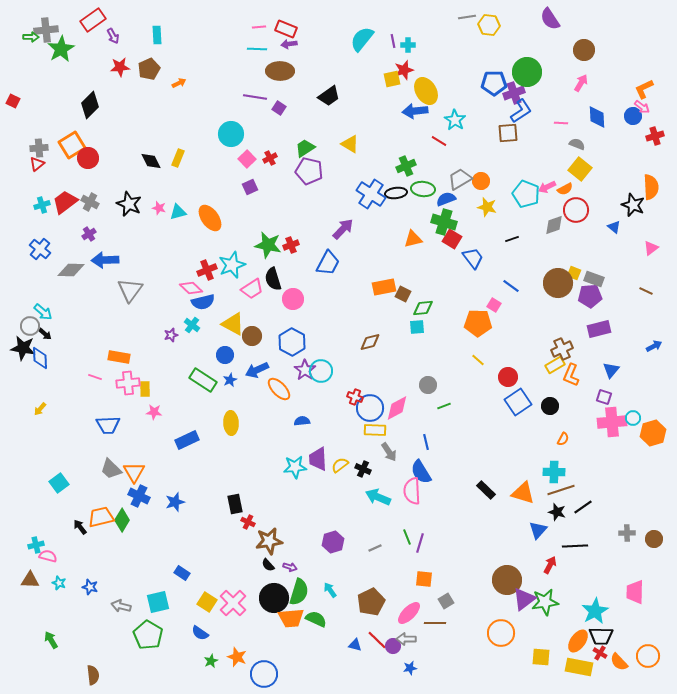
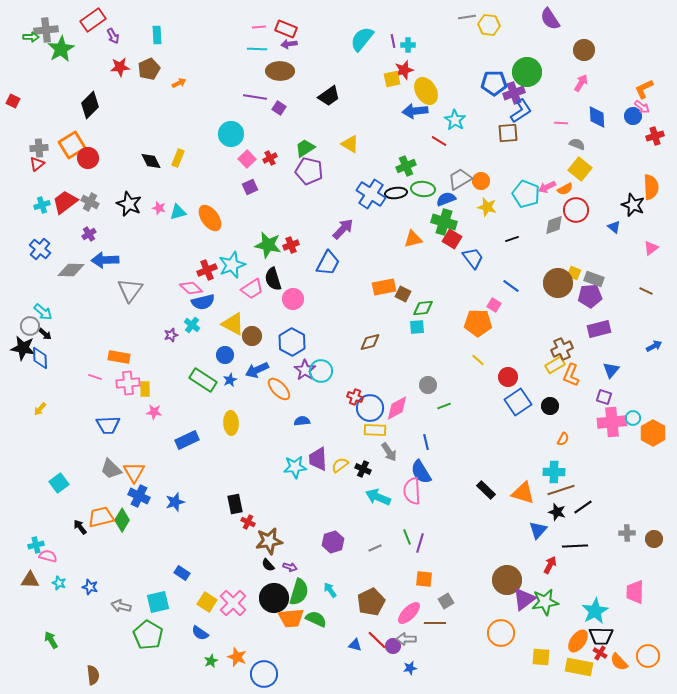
orange hexagon at (653, 433): rotated 15 degrees counterclockwise
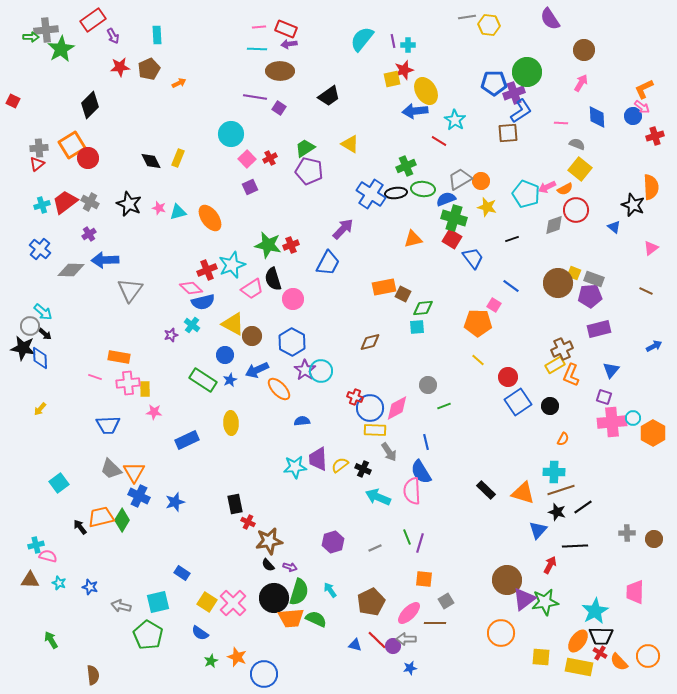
green cross at (444, 222): moved 10 px right, 4 px up
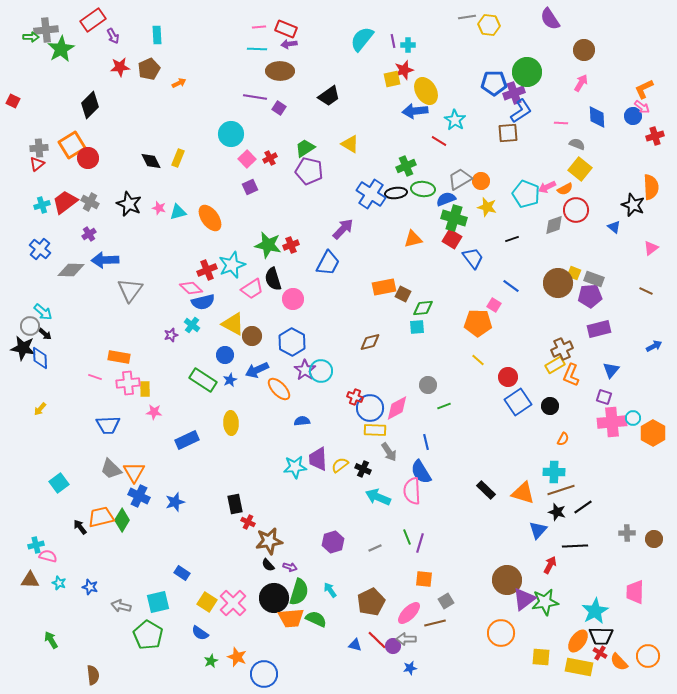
brown line at (435, 623): rotated 15 degrees counterclockwise
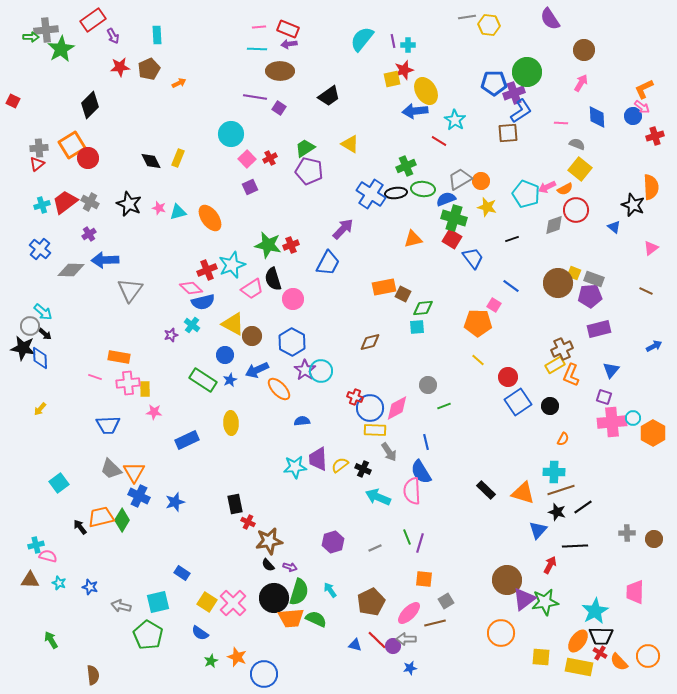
red rectangle at (286, 29): moved 2 px right
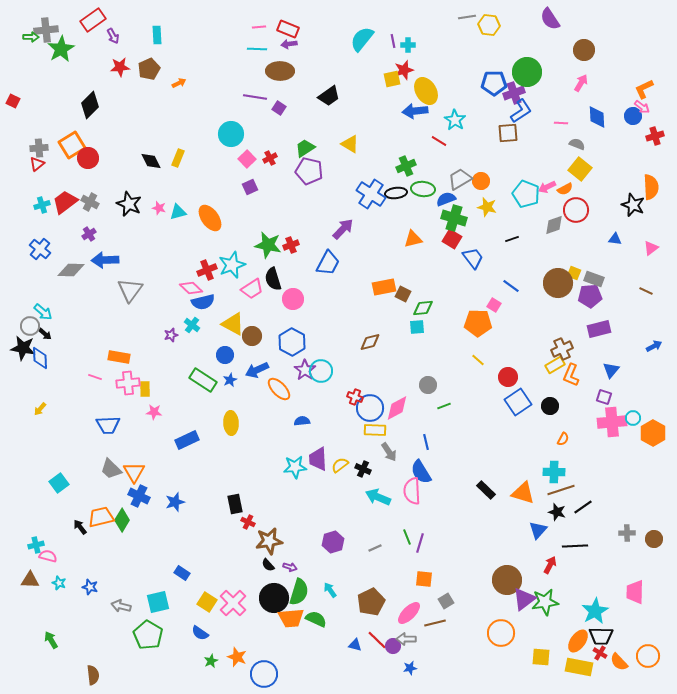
blue triangle at (614, 227): moved 1 px right, 12 px down; rotated 32 degrees counterclockwise
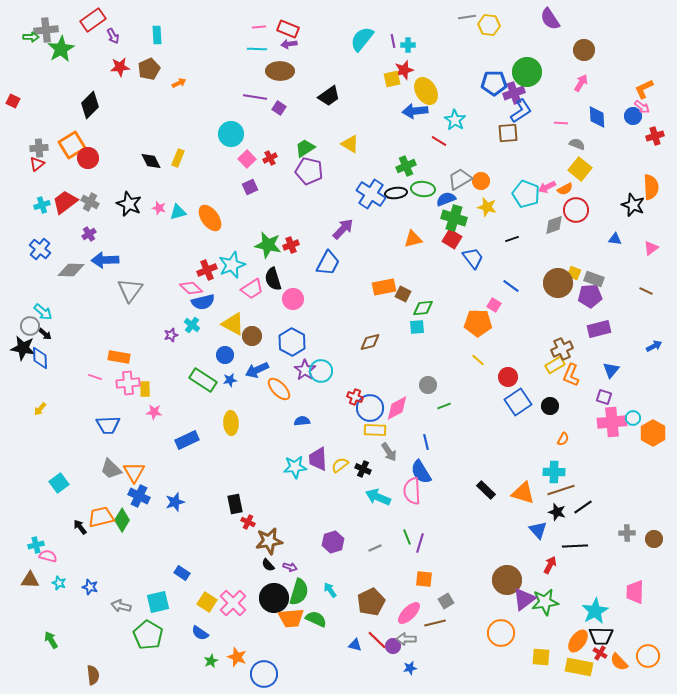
blue star at (230, 380): rotated 16 degrees clockwise
blue triangle at (538, 530): rotated 24 degrees counterclockwise
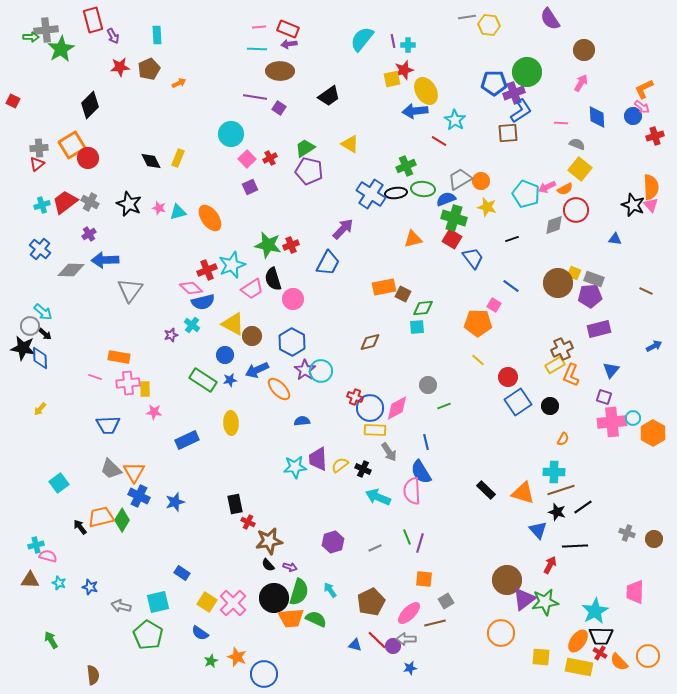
red rectangle at (93, 20): rotated 70 degrees counterclockwise
pink triangle at (651, 248): moved 43 px up; rotated 35 degrees counterclockwise
gray cross at (627, 533): rotated 21 degrees clockwise
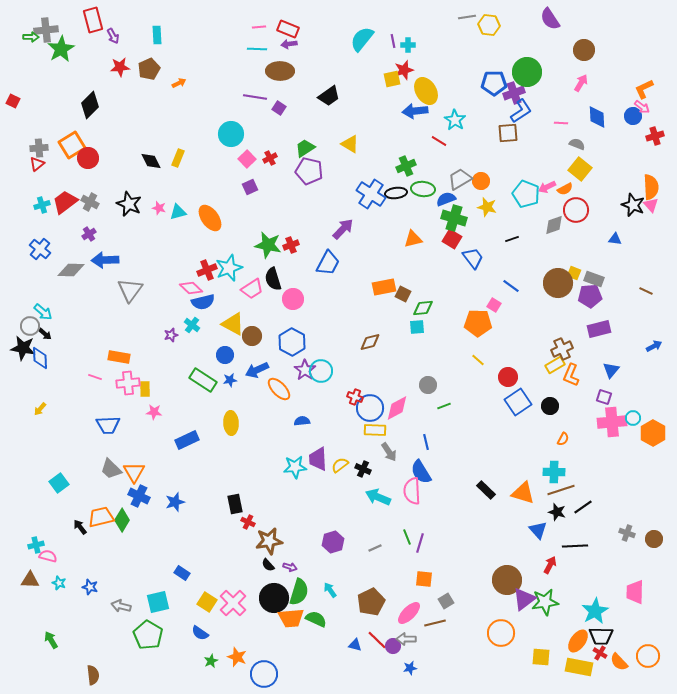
cyan star at (232, 265): moved 3 px left, 3 px down
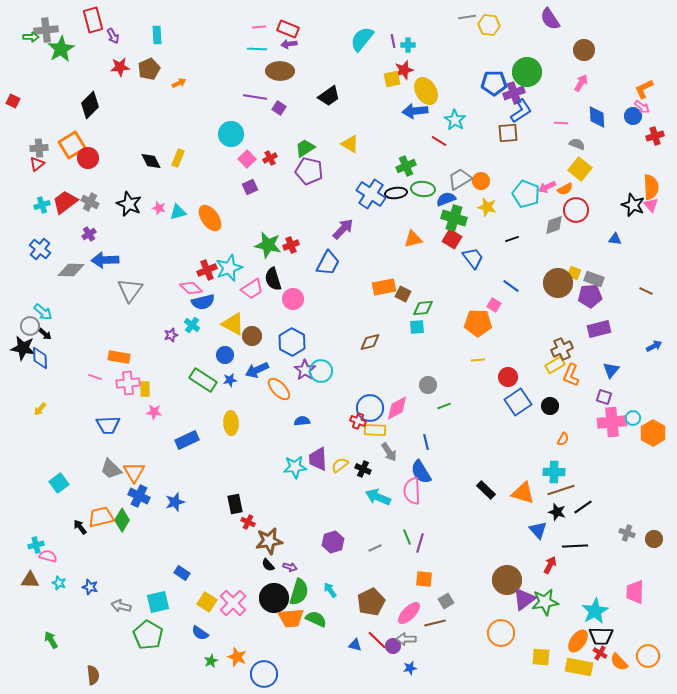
yellow line at (478, 360): rotated 48 degrees counterclockwise
red cross at (355, 397): moved 3 px right, 24 px down
